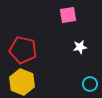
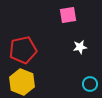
red pentagon: rotated 24 degrees counterclockwise
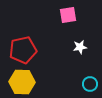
yellow hexagon: rotated 20 degrees counterclockwise
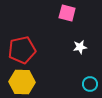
pink square: moved 1 px left, 2 px up; rotated 24 degrees clockwise
red pentagon: moved 1 px left
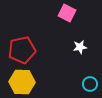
pink square: rotated 12 degrees clockwise
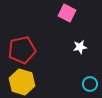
yellow hexagon: rotated 15 degrees clockwise
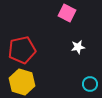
white star: moved 2 px left
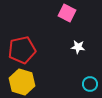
white star: rotated 16 degrees clockwise
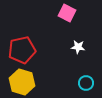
cyan circle: moved 4 px left, 1 px up
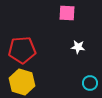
pink square: rotated 24 degrees counterclockwise
red pentagon: rotated 8 degrees clockwise
cyan circle: moved 4 px right
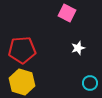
pink square: rotated 24 degrees clockwise
white star: moved 1 px down; rotated 24 degrees counterclockwise
